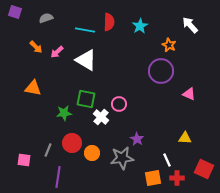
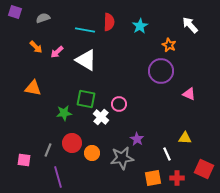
gray semicircle: moved 3 px left
white line: moved 6 px up
purple line: rotated 25 degrees counterclockwise
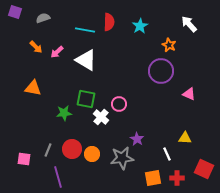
white arrow: moved 1 px left, 1 px up
red circle: moved 6 px down
orange circle: moved 1 px down
pink square: moved 1 px up
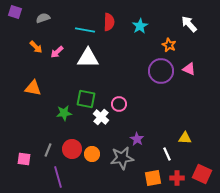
white triangle: moved 2 px right, 2 px up; rotated 30 degrees counterclockwise
pink triangle: moved 25 px up
red square: moved 2 px left, 5 px down
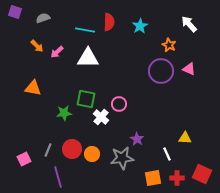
orange arrow: moved 1 px right, 1 px up
pink square: rotated 32 degrees counterclockwise
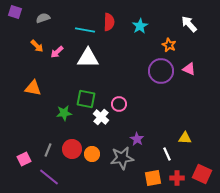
purple line: moved 9 px left; rotated 35 degrees counterclockwise
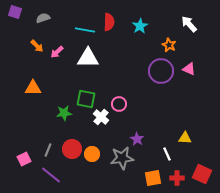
orange triangle: rotated 12 degrees counterclockwise
purple line: moved 2 px right, 2 px up
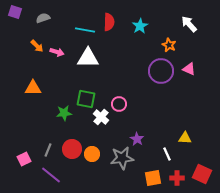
pink arrow: rotated 120 degrees counterclockwise
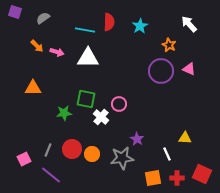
gray semicircle: rotated 16 degrees counterclockwise
